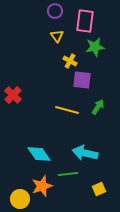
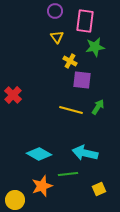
yellow triangle: moved 1 px down
yellow line: moved 4 px right
cyan diamond: rotated 25 degrees counterclockwise
yellow circle: moved 5 px left, 1 px down
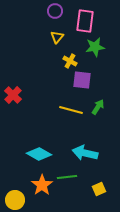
yellow triangle: rotated 16 degrees clockwise
green line: moved 1 px left, 3 px down
orange star: moved 1 px up; rotated 15 degrees counterclockwise
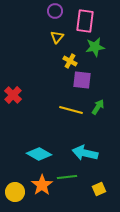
yellow circle: moved 8 px up
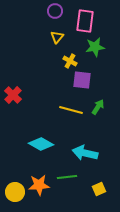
cyan diamond: moved 2 px right, 10 px up
orange star: moved 3 px left; rotated 30 degrees clockwise
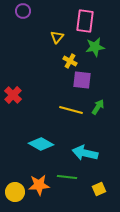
purple circle: moved 32 px left
green line: rotated 12 degrees clockwise
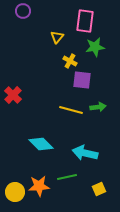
green arrow: rotated 49 degrees clockwise
cyan diamond: rotated 15 degrees clockwise
green line: rotated 18 degrees counterclockwise
orange star: moved 1 px down
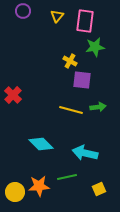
yellow triangle: moved 21 px up
